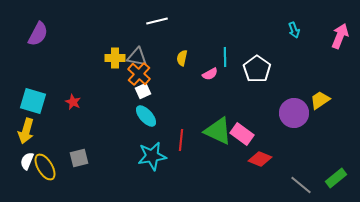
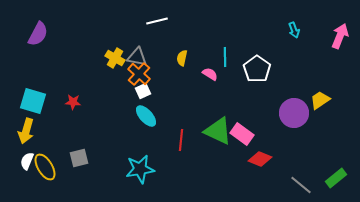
yellow cross: rotated 30 degrees clockwise
pink semicircle: rotated 119 degrees counterclockwise
red star: rotated 21 degrees counterclockwise
cyan star: moved 12 px left, 13 px down
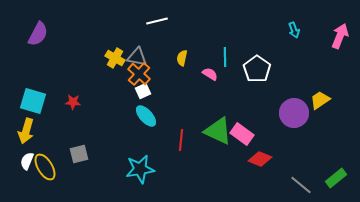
gray square: moved 4 px up
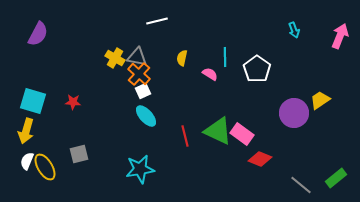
red line: moved 4 px right, 4 px up; rotated 20 degrees counterclockwise
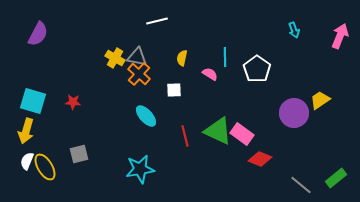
white square: moved 31 px right, 1 px up; rotated 21 degrees clockwise
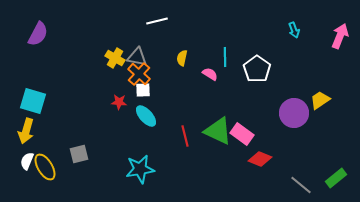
white square: moved 31 px left
red star: moved 46 px right
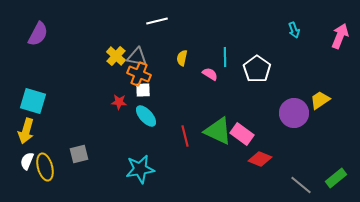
yellow cross: moved 1 px right, 2 px up; rotated 12 degrees clockwise
orange cross: rotated 20 degrees counterclockwise
yellow ellipse: rotated 16 degrees clockwise
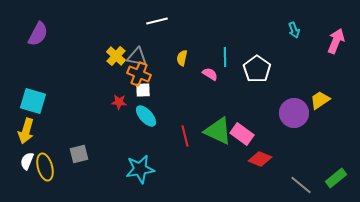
pink arrow: moved 4 px left, 5 px down
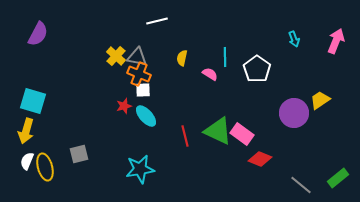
cyan arrow: moved 9 px down
red star: moved 5 px right, 4 px down; rotated 21 degrees counterclockwise
green rectangle: moved 2 px right
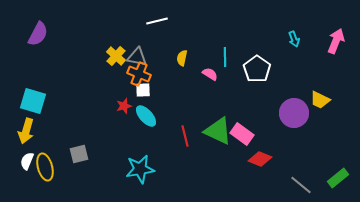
yellow trapezoid: rotated 120 degrees counterclockwise
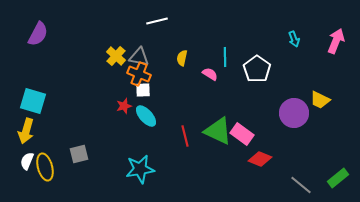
gray triangle: moved 2 px right
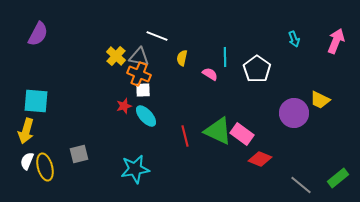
white line: moved 15 px down; rotated 35 degrees clockwise
cyan square: moved 3 px right; rotated 12 degrees counterclockwise
cyan star: moved 5 px left
